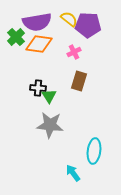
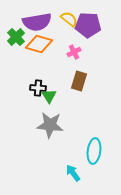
orange diamond: rotated 8 degrees clockwise
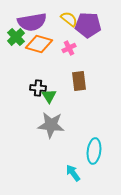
purple semicircle: moved 5 px left
pink cross: moved 5 px left, 4 px up
brown rectangle: rotated 24 degrees counterclockwise
gray star: moved 1 px right
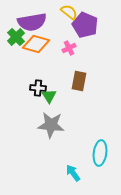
yellow semicircle: moved 7 px up
purple pentagon: moved 3 px left; rotated 20 degrees clockwise
orange diamond: moved 3 px left
brown rectangle: rotated 18 degrees clockwise
cyan ellipse: moved 6 px right, 2 px down
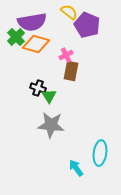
purple pentagon: moved 2 px right
pink cross: moved 3 px left, 7 px down
brown rectangle: moved 8 px left, 10 px up
black cross: rotated 14 degrees clockwise
cyan arrow: moved 3 px right, 5 px up
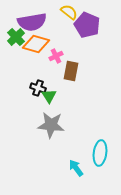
pink cross: moved 10 px left, 1 px down
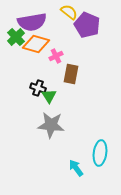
brown rectangle: moved 3 px down
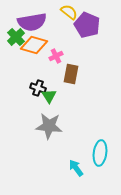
orange diamond: moved 2 px left, 1 px down
gray star: moved 2 px left, 1 px down
